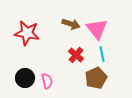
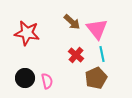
brown arrow: moved 1 px right, 2 px up; rotated 24 degrees clockwise
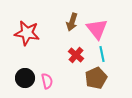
brown arrow: rotated 66 degrees clockwise
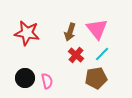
brown arrow: moved 2 px left, 10 px down
cyan line: rotated 56 degrees clockwise
brown pentagon: rotated 15 degrees clockwise
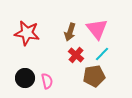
brown pentagon: moved 2 px left, 2 px up
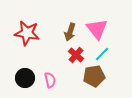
pink semicircle: moved 3 px right, 1 px up
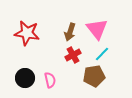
red cross: moved 3 px left; rotated 21 degrees clockwise
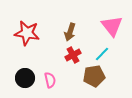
pink triangle: moved 15 px right, 3 px up
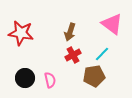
pink triangle: moved 2 px up; rotated 15 degrees counterclockwise
red star: moved 6 px left
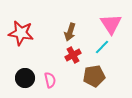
pink triangle: moved 1 px left; rotated 20 degrees clockwise
cyan line: moved 7 px up
